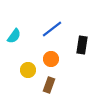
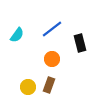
cyan semicircle: moved 3 px right, 1 px up
black rectangle: moved 2 px left, 2 px up; rotated 24 degrees counterclockwise
orange circle: moved 1 px right
yellow circle: moved 17 px down
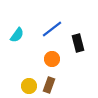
black rectangle: moved 2 px left
yellow circle: moved 1 px right, 1 px up
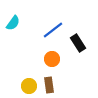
blue line: moved 1 px right, 1 px down
cyan semicircle: moved 4 px left, 12 px up
black rectangle: rotated 18 degrees counterclockwise
brown rectangle: rotated 28 degrees counterclockwise
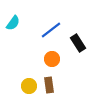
blue line: moved 2 px left
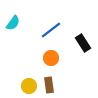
black rectangle: moved 5 px right
orange circle: moved 1 px left, 1 px up
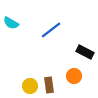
cyan semicircle: moved 2 px left; rotated 84 degrees clockwise
black rectangle: moved 2 px right, 9 px down; rotated 30 degrees counterclockwise
orange circle: moved 23 px right, 18 px down
yellow circle: moved 1 px right
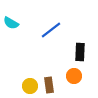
black rectangle: moved 5 px left; rotated 66 degrees clockwise
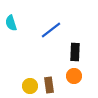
cyan semicircle: rotated 42 degrees clockwise
black rectangle: moved 5 px left
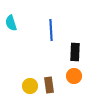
blue line: rotated 55 degrees counterclockwise
